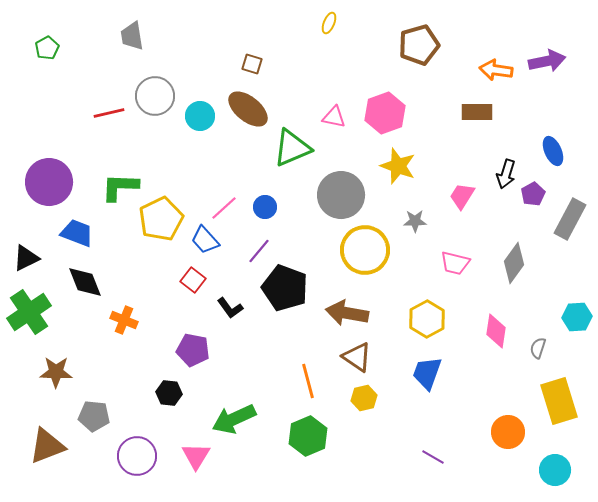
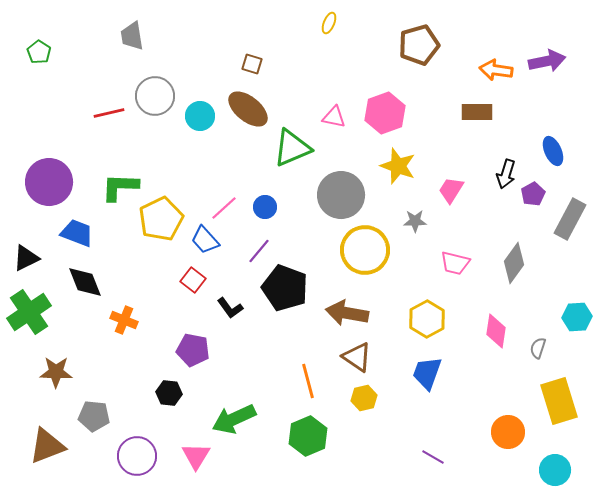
green pentagon at (47, 48): moved 8 px left, 4 px down; rotated 10 degrees counterclockwise
pink trapezoid at (462, 196): moved 11 px left, 6 px up
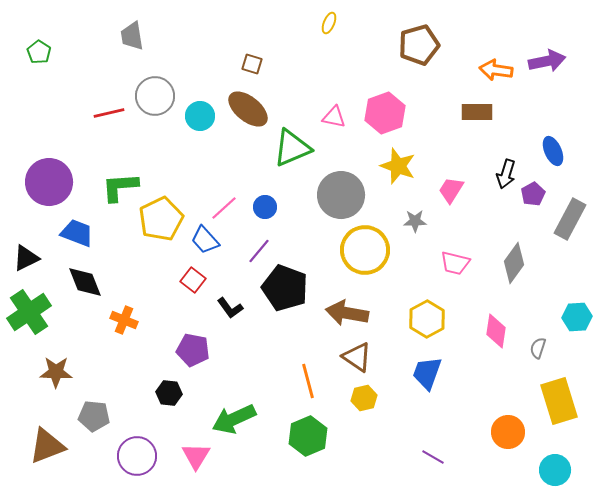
green L-shape at (120, 187): rotated 6 degrees counterclockwise
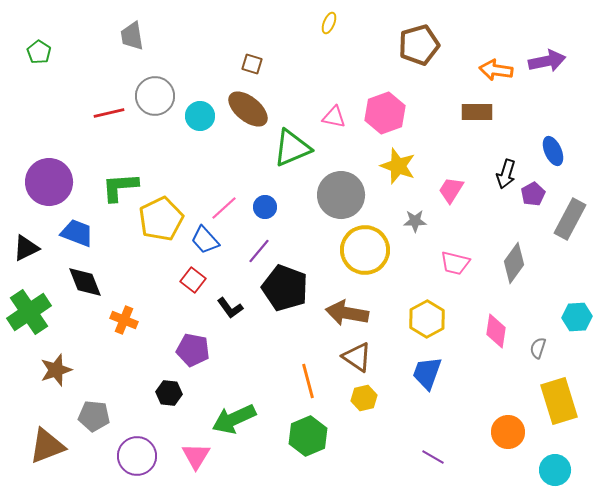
black triangle at (26, 258): moved 10 px up
brown star at (56, 372): moved 2 px up; rotated 20 degrees counterclockwise
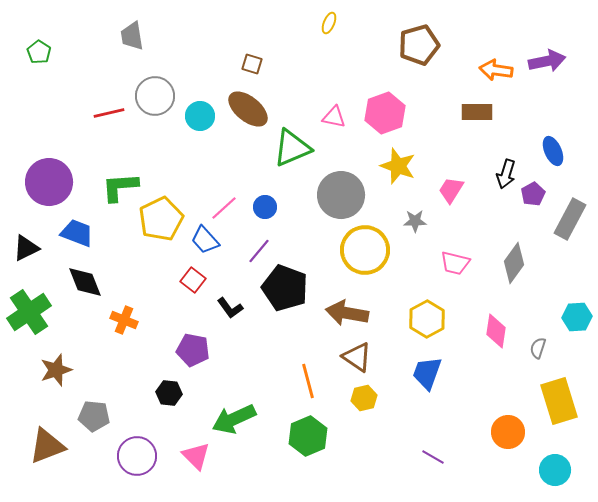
pink triangle at (196, 456): rotated 16 degrees counterclockwise
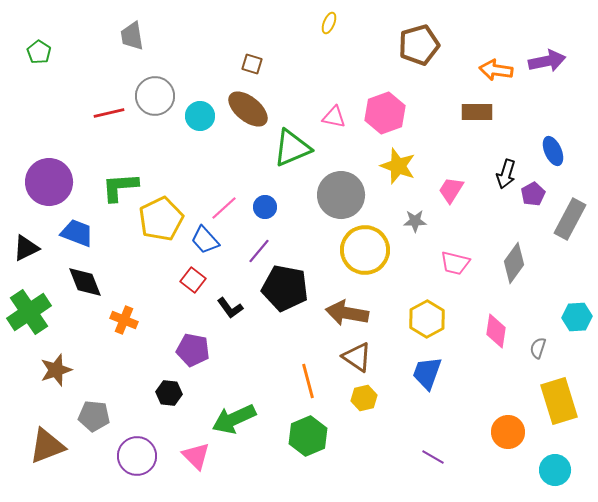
black pentagon at (285, 288): rotated 9 degrees counterclockwise
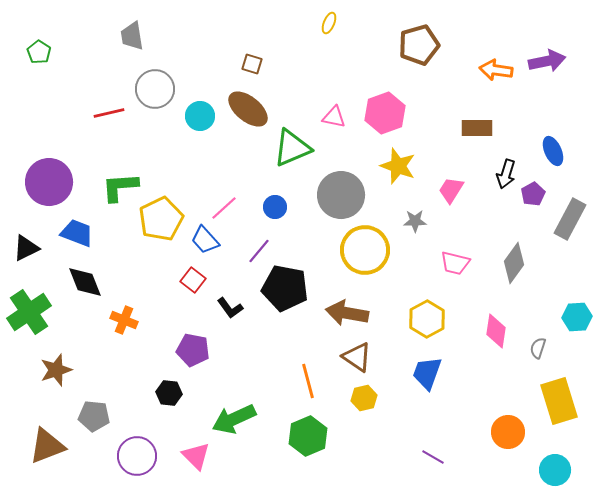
gray circle at (155, 96): moved 7 px up
brown rectangle at (477, 112): moved 16 px down
blue circle at (265, 207): moved 10 px right
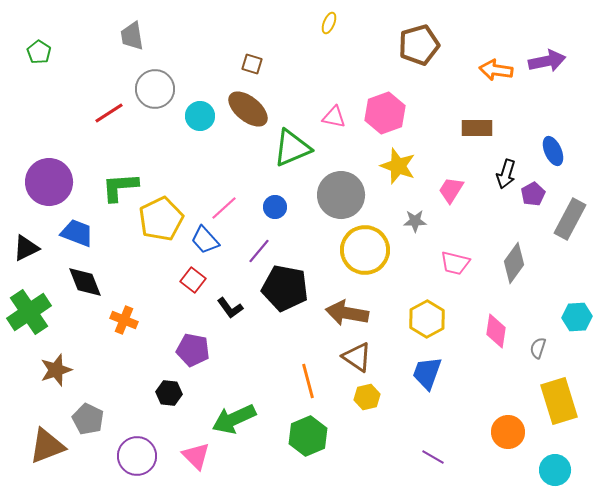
red line at (109, 113): rotated 20 degrees counterclockwise
yellow hexagon at (364, 398): moved 3 px right, 1 px up
gray pentagon at (94, 416): moved 6 px left, 3 px down; rotated 20 degrees clockwise
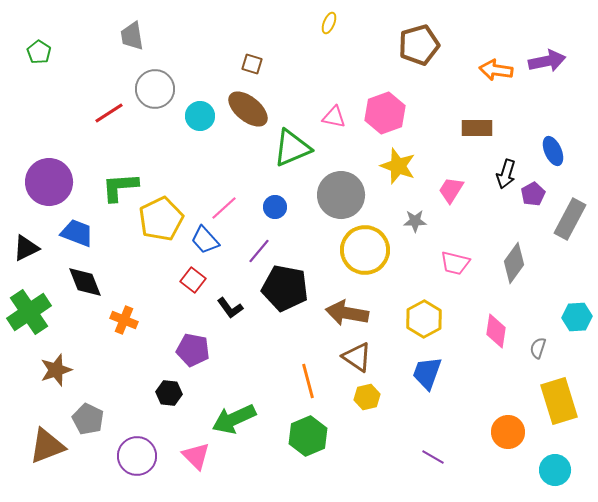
yellow hexagon at (427, 319): moved 3 px left
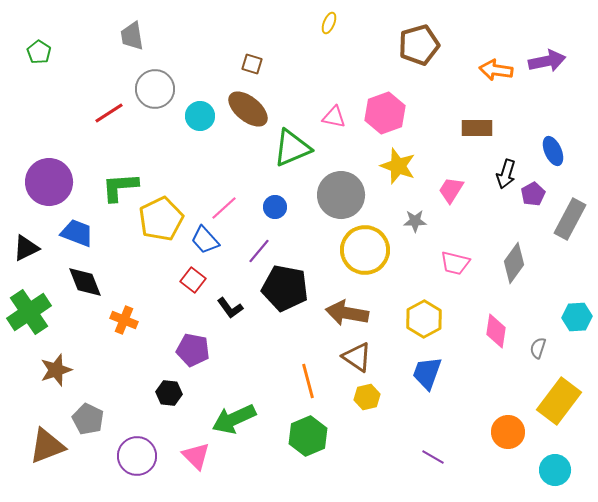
yellow rectangle at (559, 401): rotated 54 degrees clockwise
